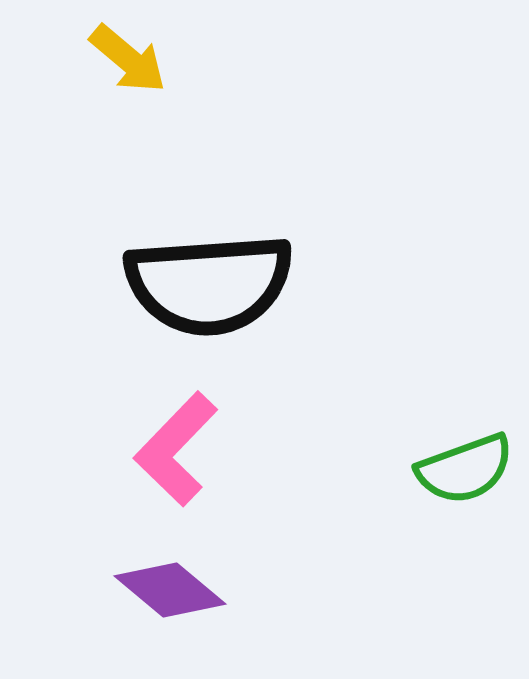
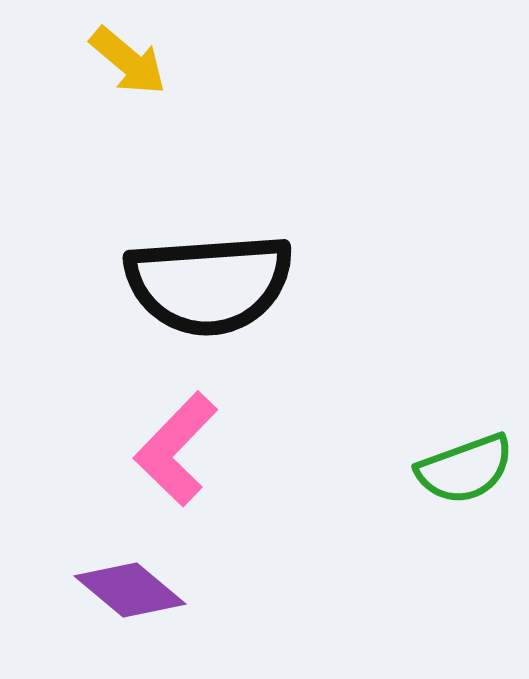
yellow arrow: moved 2 px down
purple diamond: moved 40 px left
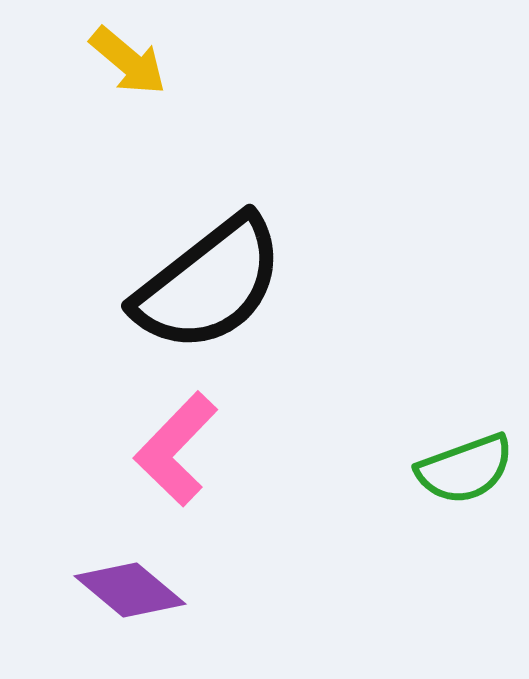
black semicircle: rotated 34 degrees counterclockwise
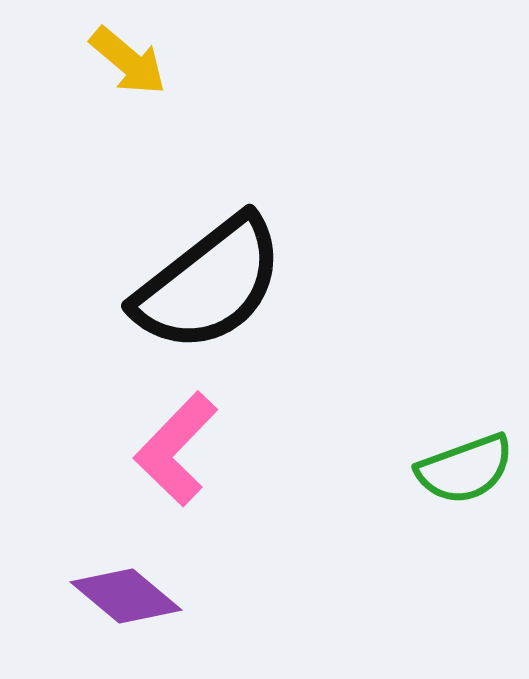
purple diamond: moved 4 px left, 6 px down
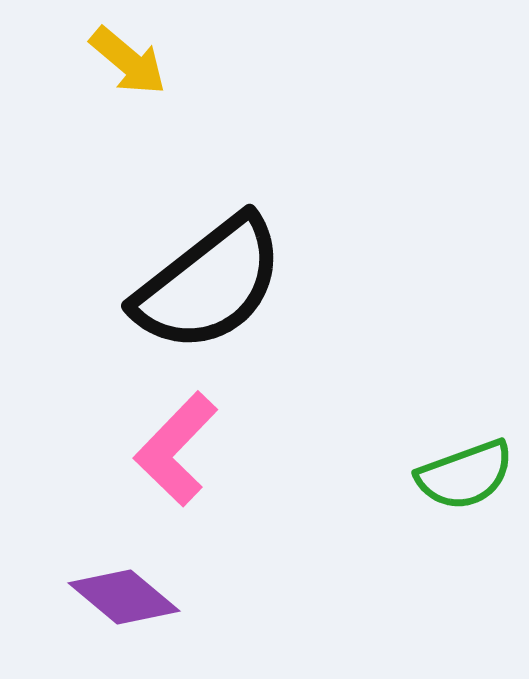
green semicircle: moved 6 px down
purple diamond: moved 2 px left, 1 px down
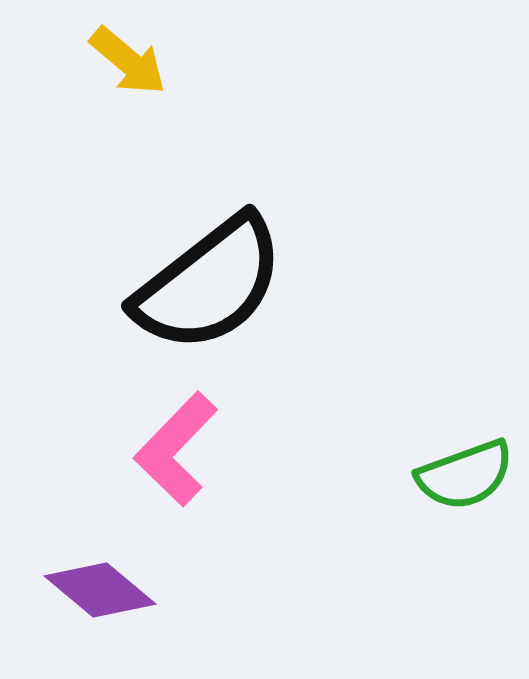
purple diamond: moved 24 px left, 7 px up
